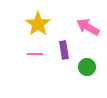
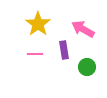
pink arrow: moved 5 px left, 2 px down
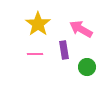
pink arrow: moved 2 px left
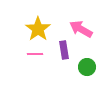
yellow star: moved 5 px down
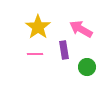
yellow star: moved 2 px up
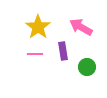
pink arrow: moved 2 px up
purple rectangle: moved 1 px left, 1 px down
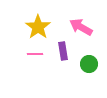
green circle: moved 2 px right, 3 px up
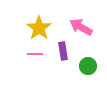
yellow star: moved 1 px right, 1 px down
green circle: moved 1 px left, 2 px down
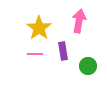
pink arrow: moved 2 px left, 6 px up; rotated 70 degrees clockwise
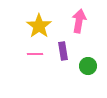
yellow star: moved 2 px up
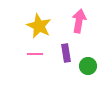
yellow star: rotated 10 degrees counterclockwise
purple rectangle: moved 3 px right, 2 px down
